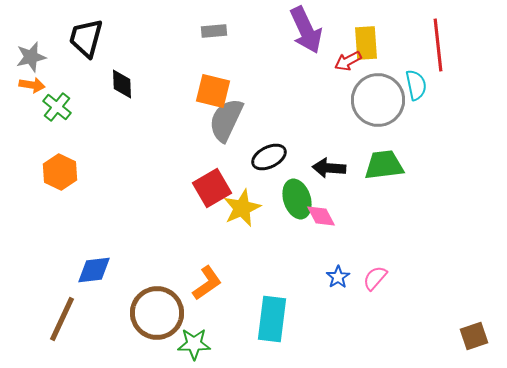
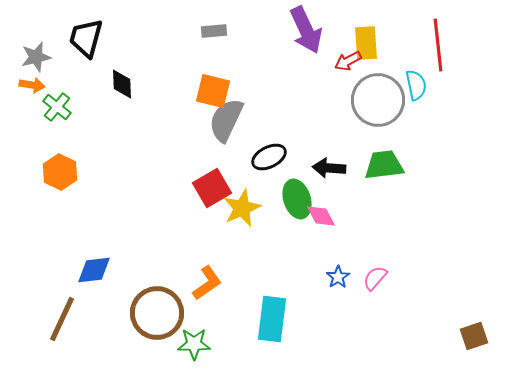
gray star: moved 5 px right
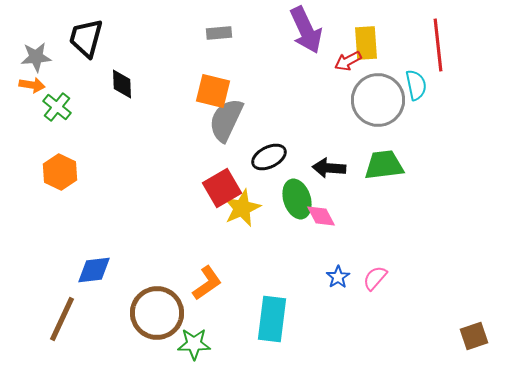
gray rectangle: moved 5 px right, 2 px down
gray star: rotated 8 degrees clockwise
red square: moved 10 px right
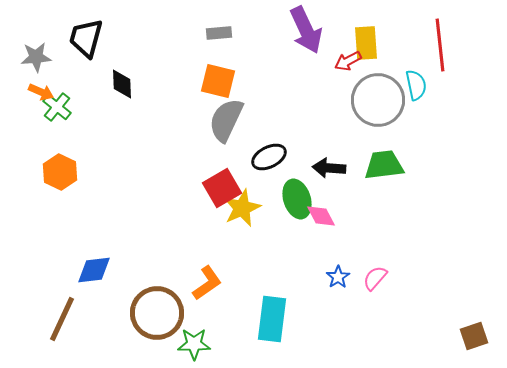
red line: moved 2 px right
orange arrow: moved 9 px right, 7 px down; rotated 15 degrees clockwise
orange square: moved 5 px right, 10 px up
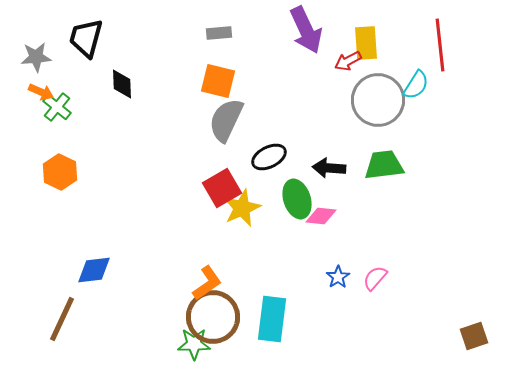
cyan semicircle: rotated 44 degrees clockwise
pink diamond: rotated 56 degrees counterclockwise
brown circle: moved 56 px right, 4 px down
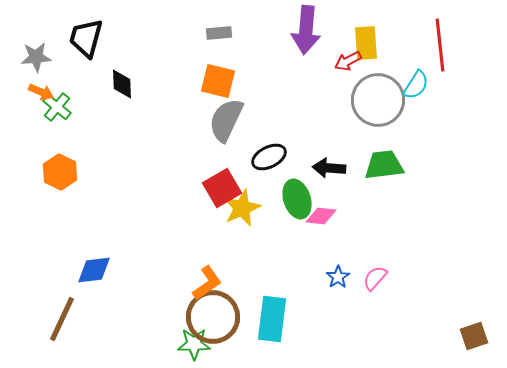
purple arrow: rotated 30 degrees clockwise
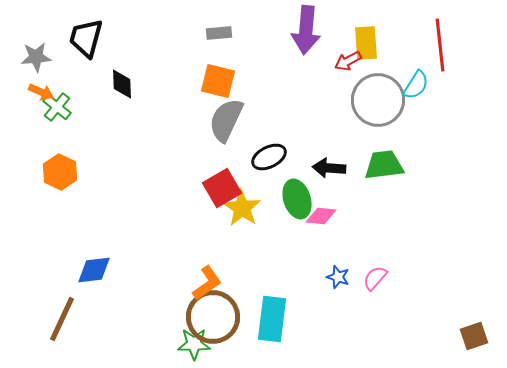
yellow star: rotated 15 degrees counterclockwise
blue star: rotated 20 degrees counterclockwise
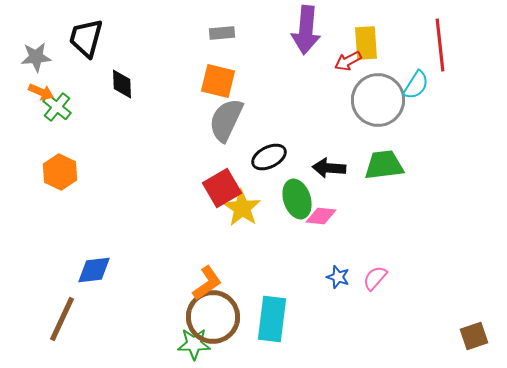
gray rectangle: moved 3 px right
